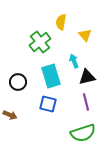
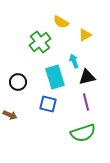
yellow semicircle: rotated 70 degrees counterclockwise
yellow triangle: rotated 40 degrees clockwise
cyan rectangle: moved 4 px right, 1 px down
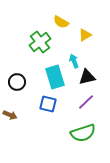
black circle: moved 1 px left
purple line: rotated 60 degrees clockwise
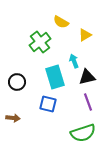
purple line: moved 2 px right; rotated 66 degrees counterclockwise
brown arrow: moved 3 px right, 3 px down; rotated 16 degrees counterclockwise
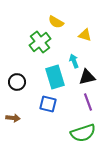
yellow semicircle: moved 5 px left
yellow triangle: rotated 48 degrees clockwise
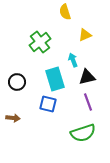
yellow semicircle: moved 9 px right, 10 px up; rotated 42 degrees clockwise
yellow triangle: rotated 40 degrees counterclockwise
cyan arrow: moved 1 px left, 1 px up
cyan rectangle: moved 2 px down
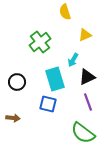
cyan arrow: rotated 128 degrees counterclockwise
black triangle: rotated 12 degrees counterclockwise
green semicircle: rotated 55 degrees clockwise
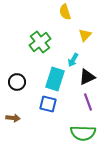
yellow triangle: rotated 24 degrees counterclockwise
cyan rectangle: rotated 35 degrees clockwise
green semicircle: rotated 35 degrees counterclockwise
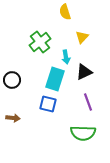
yellow triangle: moved 3 px left, 2 px down
cyan arrow: moved 7 px left, 3 px up; rotated 40 degrees counterclockwise
black triangle: moved 3 px left, 5 px up
black circle: moved 5 px left, 2 px up
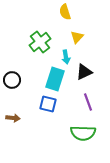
yellow triangle: moved 5 px left
